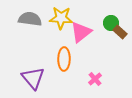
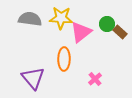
green circle: moved 4 px left, 1 px down
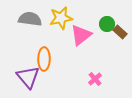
yellow star: rotated 15 degrees counterclockwise
pink triangle: moved 3 px down
orange ellipse: moved 20 px left
purple triangle: moved 5 px left, 1 px up
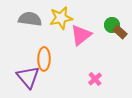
green circle: moved 5 px right, 1 px down
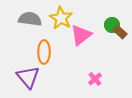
yellow star: rotated 30 degrees counterclockwise
orange ellipse: moved 7 px up
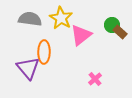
purple triangle: moved 9 px up
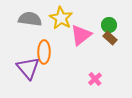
green circle: moved 3 px left
brown rectangle: moved 10 px left, 6 px down
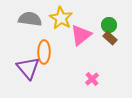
pink cross: moved 3 px left
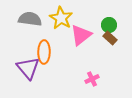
pink cross: rotated 16 degrees clockwise
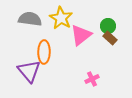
green circle: moved 1 px left, 1 px down
purple triangle: moved 1 px right, 3 px down
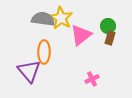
gray semicircle: moved 13 px right
brown rectangle: rotated 64 degrees clockwise
